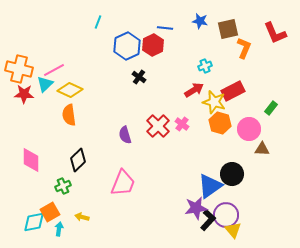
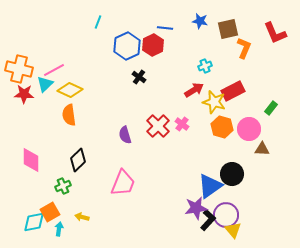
orange hexagon: moved 2 px right, 4 px down
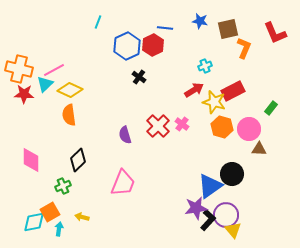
brown triangle: moved 3 px left
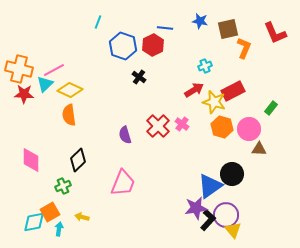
blue hexagon: moved 4 px left; rotated 16 degrees counterclockwise
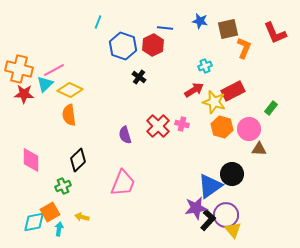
pink cross: rotated 24 degrees counterclockwise
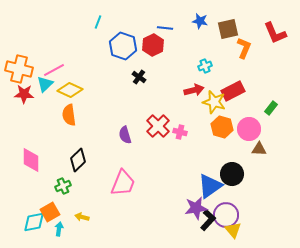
red arrow: rotated 18 degrees clockwise
pink cross: moved 2 px left, 8 px down
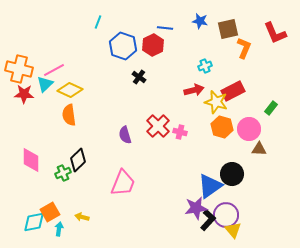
yellow star: moved 2 px right
green cross: moved 13 px up
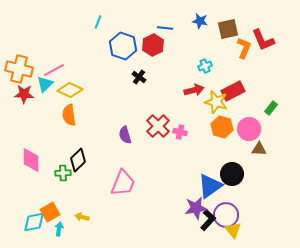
red L-shape: moved 12 px left, 7 px down
green cross: rotated 21 degrees clockwise
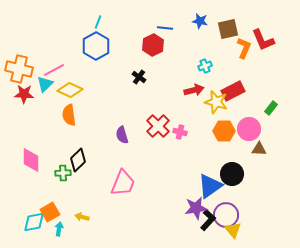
blue hexagon: moved 27 px left; rotated 12 degrees clockwise
orange hexagon: moved 2 px right, 4 px down; rotated 15 degrees counterclockwise
purple semicircle: moved 3 px left
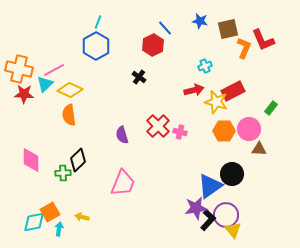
blue line: rotated 42 degrees clockwise
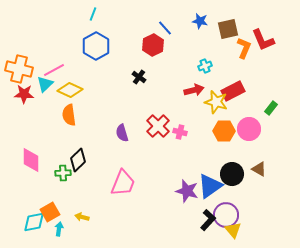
cyan line: moved 5 px left, 8 px up
purple semicircle: moved 2 px up
brown triangle: moved 20 px down; rotated 28 degrees clockwise
purple star: moved 9 px left, 17 px up; rotated 25 degrees clockwise
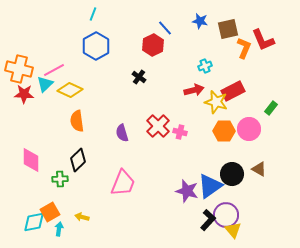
orange semicircle: moved 8 px right, 6 px down
green cross: moved 3 px left, 6 px down
